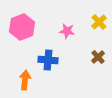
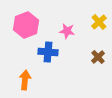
pink hexagon: moved 4 px right, 2 px up
blue cross: moved 8 px up
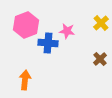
yellow cross: moved 2 px right, 1 px down
blue cross: moved 9 px up
brown cross: moved 2 px right, 2 px down
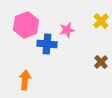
yellow cross: moved 2 px up
pink star: moved 1 px up; rotated 21 degrees counterclockwise
blue cross: moved 1 px left, 1 px down
brown cross: moved 1 px right, 3 px down
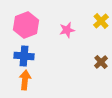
blue cross: moved 23 px left, 12 px down
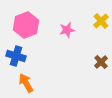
blue cross: moved 8 px left; rotated 12 degrees clockwise
orange arrow: moved 1 px right, 3 px down; rotated 36 degrees counterclockwise
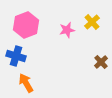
yellow cross: moved 9 px left, 1 px down
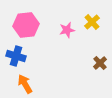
pink hexagon: rotated 15 degrees clockwise
brown cross: moved 1 px left, 1 px down
orange arrow: moved 1 px left, 1 px down
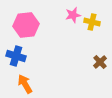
yellow cross: rotated 35 degrees counterclockwise
pink star: moved 6 px right, 15 px up
brown cross: moved 1 px up
